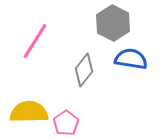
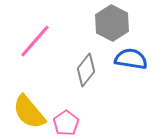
gray hexagon: moved 1 px left
pink line: rotated 9 degrees clockwise
gray diamond: moved 2 px right
yellow semicircle: rotated 129 degrees counterclockwise
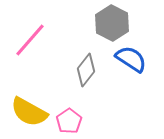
pink line: moved 5 px left, 1 px up
blue semicircle: rotated 24 degrees clockwise
yellow semicircle: rotated 21 degrees counterclockwise
pink pentagon: moved 3 px right, 2 px up
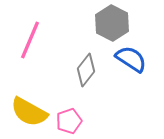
pink line: rotated 18 degrees counterclockwise
pink pentagon: rotated 15 degrees clockwise
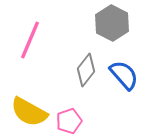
blue semicircle: moved 7 px left, 16 px down; rotated 16 degrees clockwise
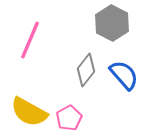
pink pentagon: moved 3 px up; rotated 10 degrees counterclockwise
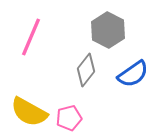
gray hexagon: moved 4 px left, 7 px down
pink line: moved 1 px right, 3 px up
blue semicircle: moved 9 px right, 1 px up; rotated 96 degrees clockwise
pink pentagon: rotated 15 degrees clockwise
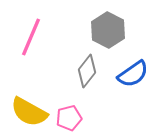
gray diamond: moved 1 px right, 1 px down
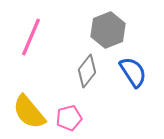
gray hexagon: rotated 12 degrees clockwise
blue semicircle: moved 2 px up; rotated 88 degrees counterclockwise
yellow semicircle: rotated 21 degrees clockwise
